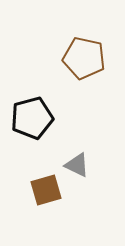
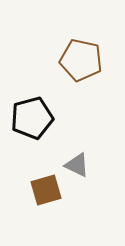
brown pentagon: moved 3 px left, 2 px down
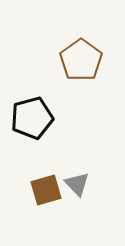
brown pentagon: rotated 24 degrees clockwise
gray triangle: moved 19 px down; rotated 20 degrees clockwise
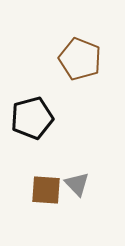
brown pentagon: moved 1 px left, 1 px up; rotated 15 degrees counterclockwise
brown square: rotated 20 degrees clockwise
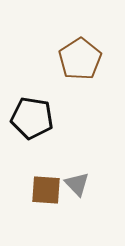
brown pentagon: rotated 18 degrees clockwise
black pentagon: rotated 24 degrees clockwise
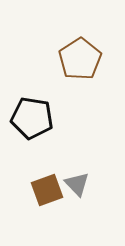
brown square: moved 1 px right; rotated 24 degrees counterclockwise
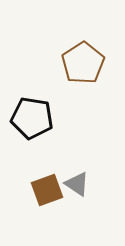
brown pentagon: moved 3 px right, 4 px down
gray triangle: rotated 12 degrees counterclockwise
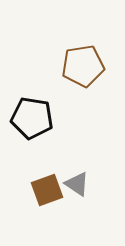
brown pentagon: moved 3 px down; rotated 24 degrees clockwise
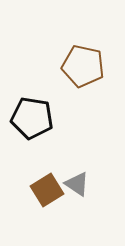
brown pentagon: rotated 21 degrees clockwise
brown square: rotated 12 degrees counterclockwise
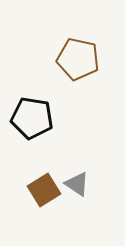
brown pentagon: moved 5 px left, 7 px up
brown square: moved 3 px left
